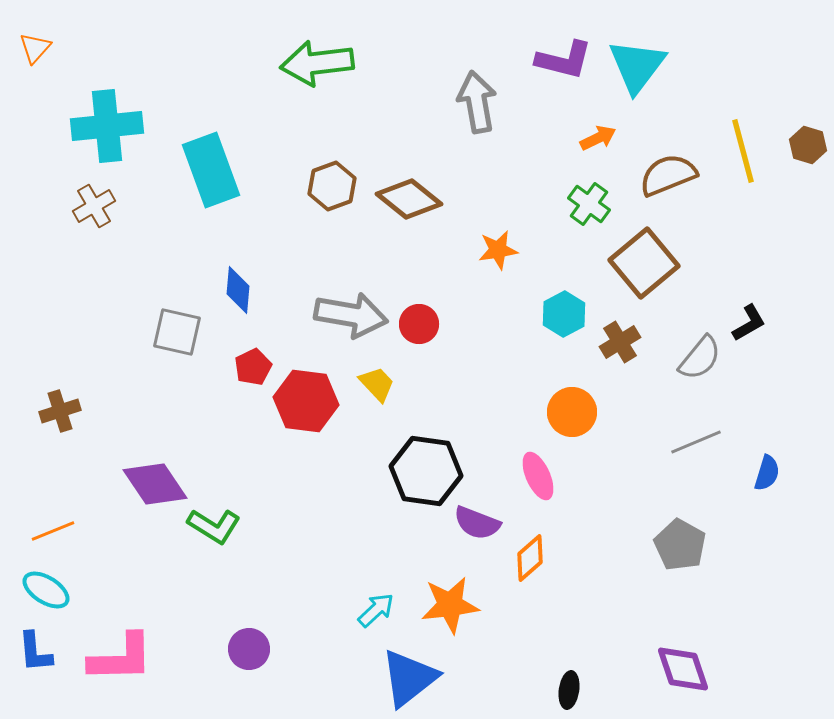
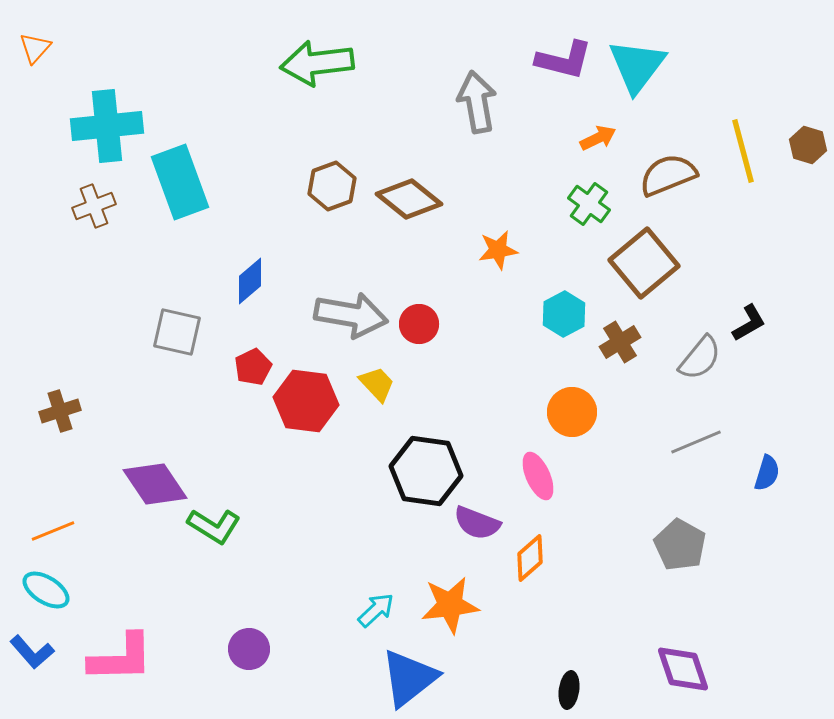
cyan rectangle at (211, 170): moved 31 px left, 12 px down
brown cross at (94, 206): rotated 9 degrees clockwise
blue diamond at (238, 290): moved 12 px right, 9 px up; rotated 45 degrees clockwise
blue L-shape at (35, 652): moved 3 px left; rotated 36 degrees counterclockwise
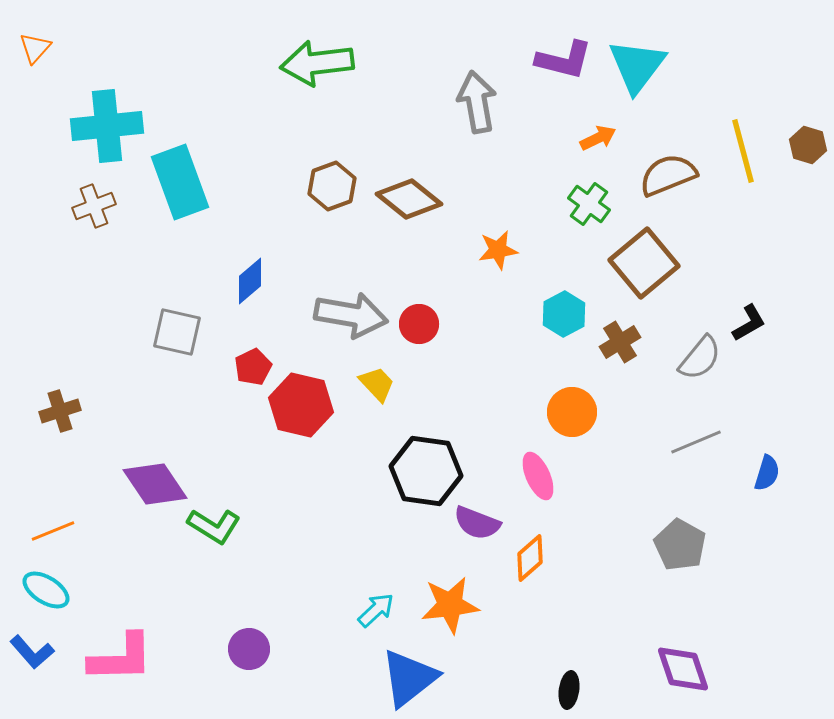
red hexagon at (306, 401): moved 5 px left, 4 px down; rotated 6 degrees clockwise
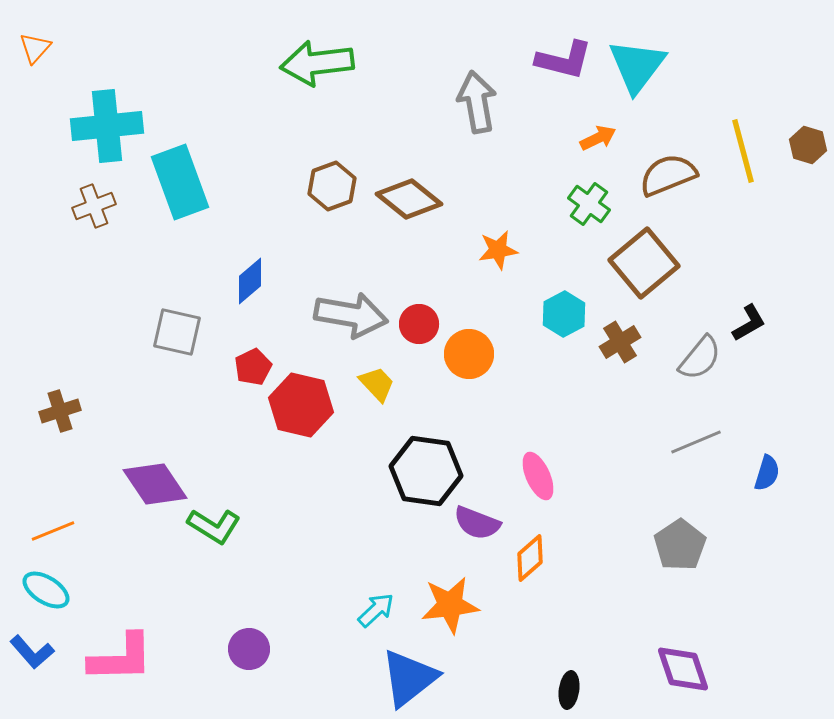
orange circle at (572, 412): moved 103 px left, 58 px up
gray pentagon at (680, 545): rotated 9 degrees clockwise
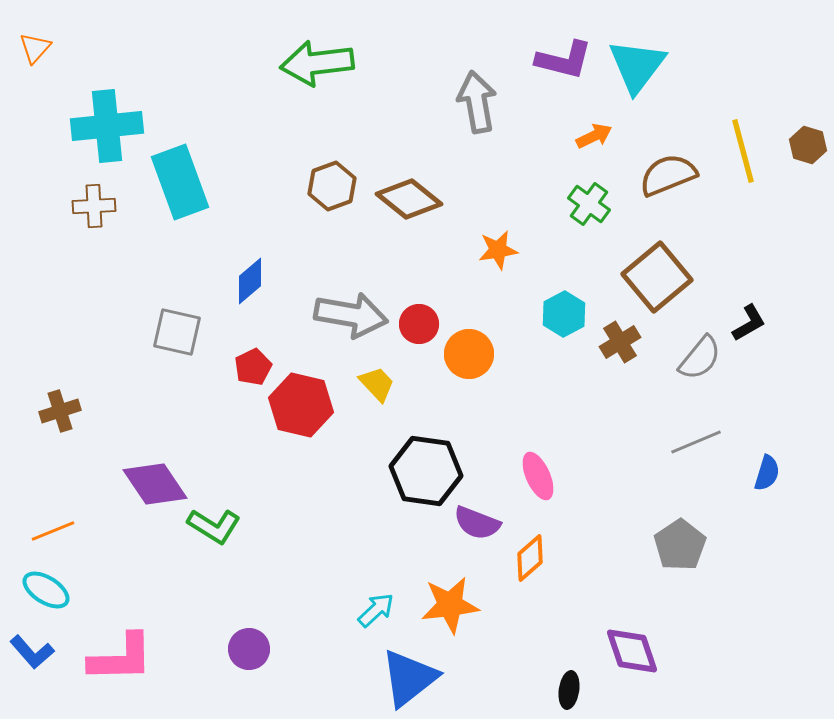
orange arrow at (598, 138): moved 4 px left, 2 px up
brown cross at (94, 206): rotated 18 degrees clockwise
brown square at (644, 263): moved 13 px right, 14 px down
purple diamond at (683, 669): moved 51 px left, 18 px up
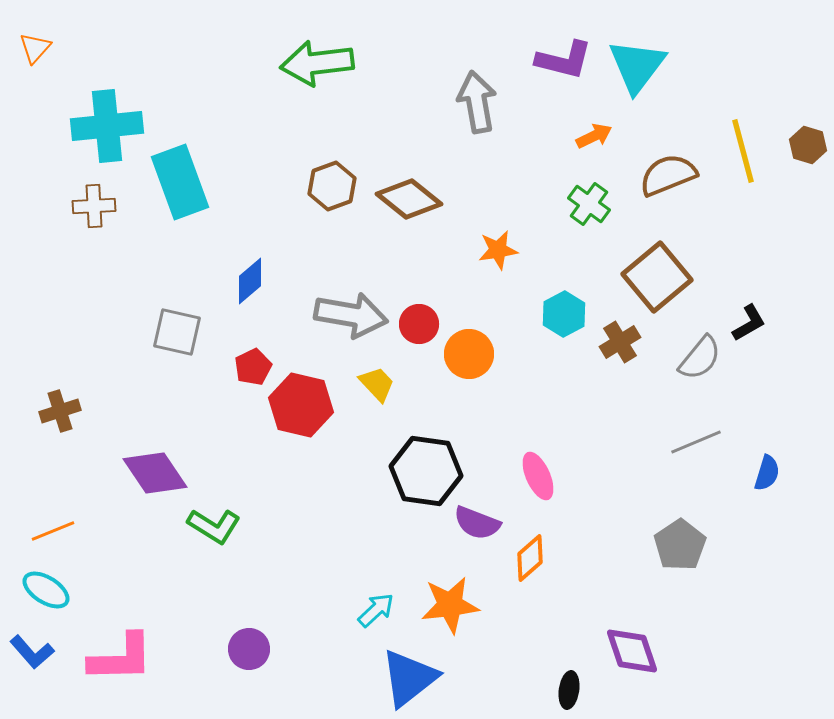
purple diamond at (155, 484): moved 11 px up
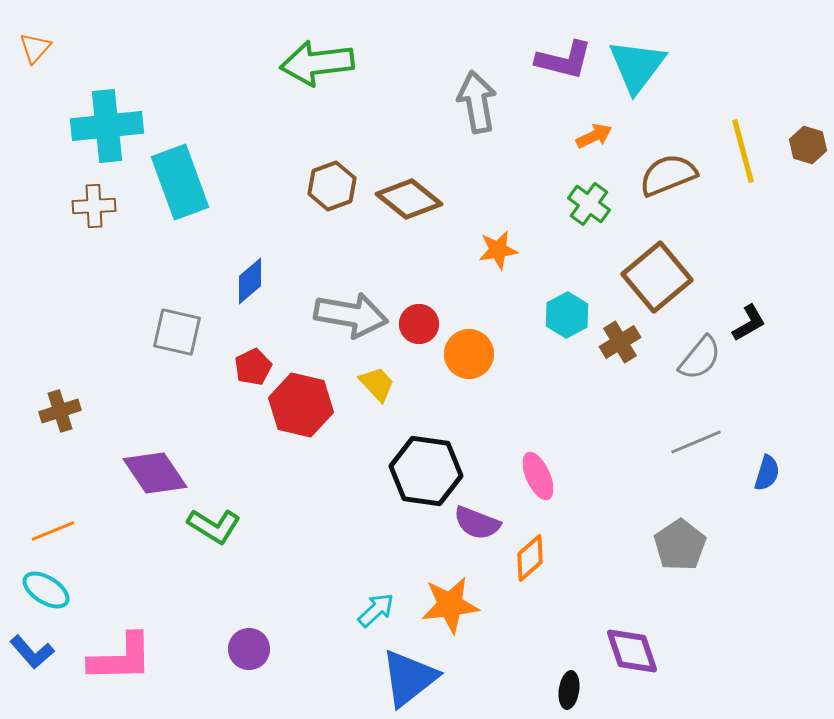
cyan hexagon at (564, 314): moved 3 px right, 1 px down
